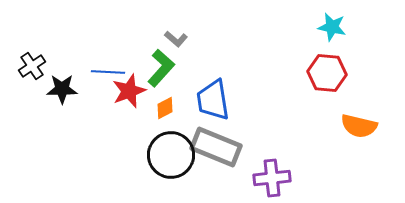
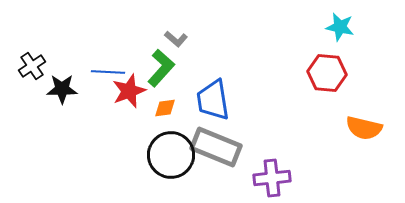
cyan star: moved 8 px right
orange diamond: rotated 20 degrees clockwise
orange semicircle: moved 5 px right, 2 px down
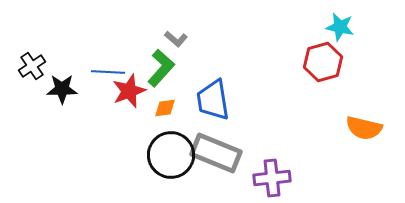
red hexagon: moved 4 px left, 11 px up; rotated 21 degrees counterclockwise
gray rectangle: moved 6 px down
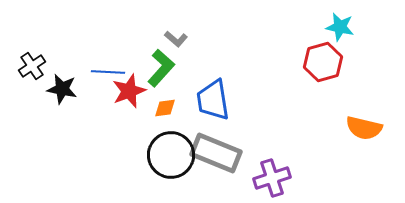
black star: rotated 12 degrees clockwise
purple cross: rotated 12 degrees counterclockwise
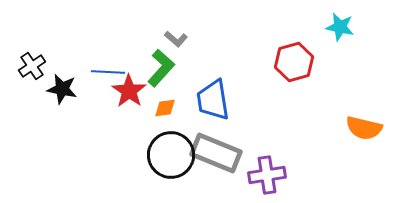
red hexagon: moved 29 px left
red star: rotated 16 degrees counterclockwise
purple cross: moved 5 px left, 3 px up; rotated 9 degrees clockwise
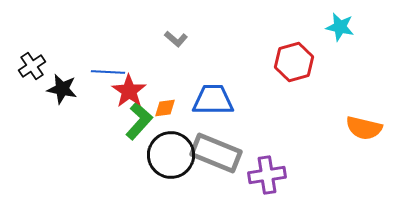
green L-shape: moved 22 px left, 53 px down
blue trapezoid: rotated 99 degrees clockwise
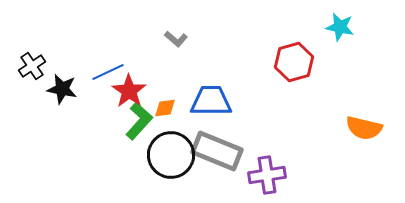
blue line: rotated 28 degrees counterclockwise
blue trapezoid: moved 2 px left, 1 px down
gray rectangle: moved 1 px right, 2 px up
